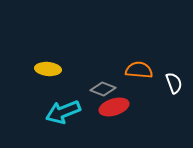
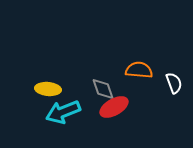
yellow ellipse: moved 20 px down
gray diamond: rotated 50 degrees clockwise
red ellipse: rotated 12 degrees counterclockwise
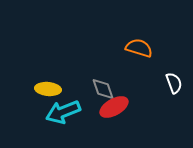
orange semicircle: moved 22 px up; rotated 12 degrees clockwise
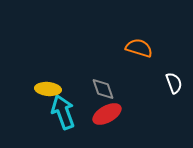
red ellipse: moved 7 px left, 7 px down
cyan arrow: rotated 92 degrees clockwise
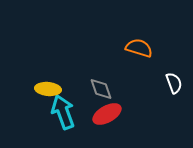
gray diamond: moved 2 px left
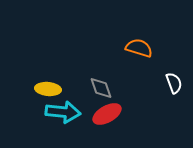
gray diamond: moved 1 px up
cyan arrow: rotated 116 degrees clockwise
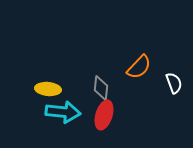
orange semicircle: moved 19 px down; rotated 116 degrees clockwise
gray diamond: rotated 25 degrees clockwise
red ellipse: moved 3 px left, 1 px down; rotated 44 degrees counterclockwise
